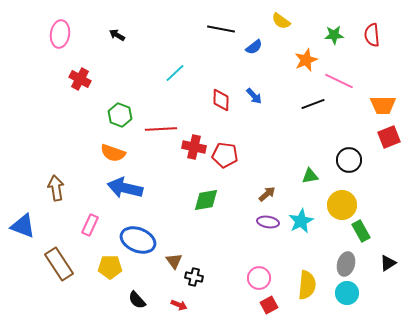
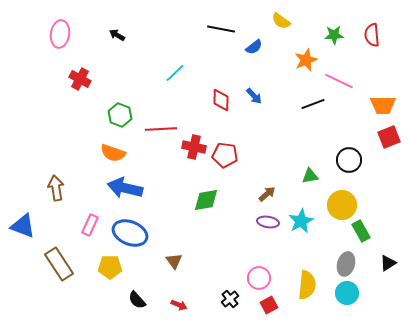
blue ellipse at (138, 240): moved 8 px left, 7 px up
black cross at (194, 277): moved 36 px right, 22 px down; rotated 36 degrees clockwise
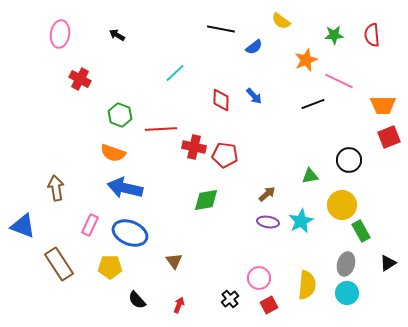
red arrow at (179, 305): rotated 91 degrees counterclockwise
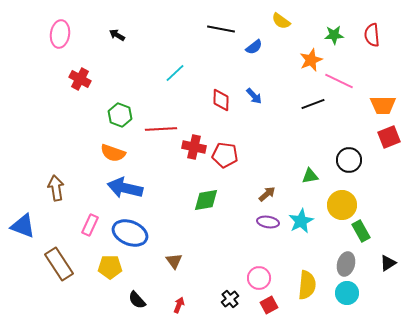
orange star at (306, 60): moved 5 px right
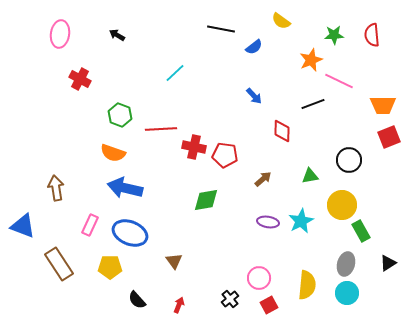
red diamond at (221, 100): moved 61 px right, 31 px down
brown arrow at (267, 194): moved 4 px left, 15 px up
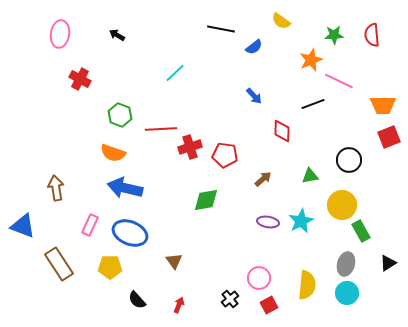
red cross at (194, 147): moved 4 px left; rotated 30 degrees counterclockwise
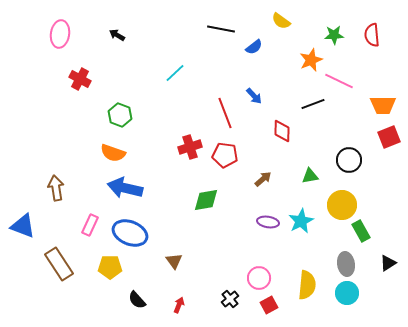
red line at (161, 129): moved 64 px right, 16 px up; rotated 72 degrees clockwise
gray ellipse at (346, 264): rotated 25 degrees counterclockwise
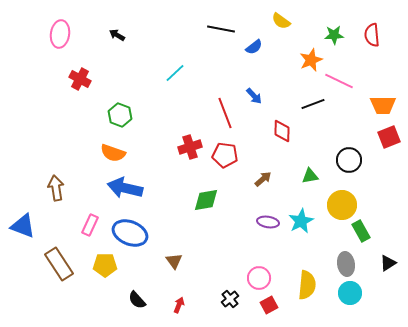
yellow pentagon at (110, 267): moved 5 px left, 2 px up
cyan circle at (347, 293): moved 3 px right
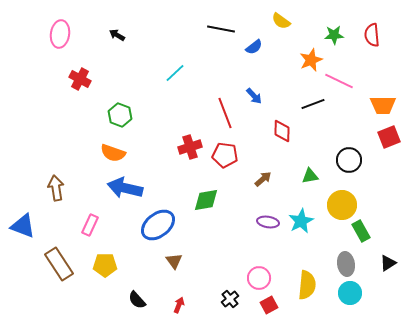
blue ellipse at (130, 233): moved 28 px right, 8 px up; rotated 60 degrees counterclockwise
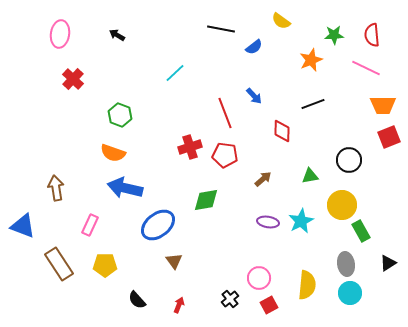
red cross at (80, 79): moved 7 px left; rotated 15 degrees clockwise
pink line at (339, 81): moved 27 px right, 13 px up
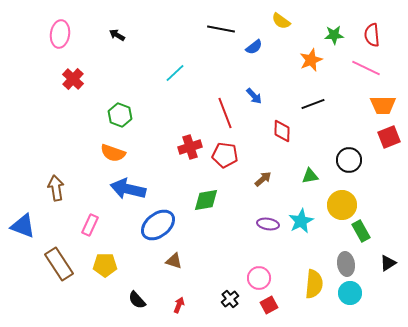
blue arrow at (125, 188): moved 3 px right, 1 px down
purple ellipse at (268, 222): moved 2 px down
brown triangle at (174, 261): rotated 36 degrees counterclockwise
yellow semicircle at (307, 285): moved 7 px right, 1 px up
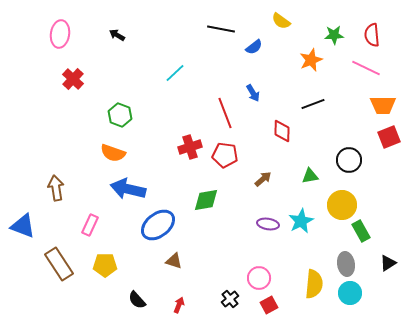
blue arrow at (254, 96): moved 1 px left, 3 px up; rotated 12 degrees clockwise
